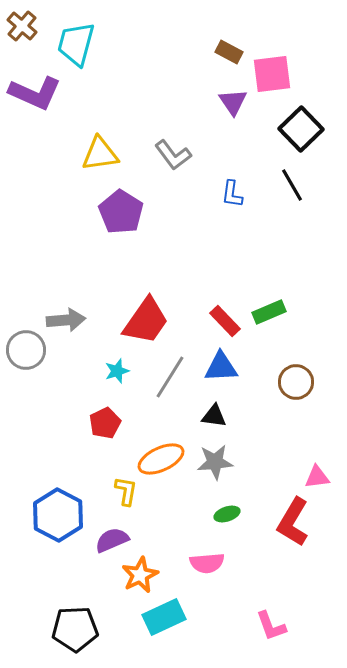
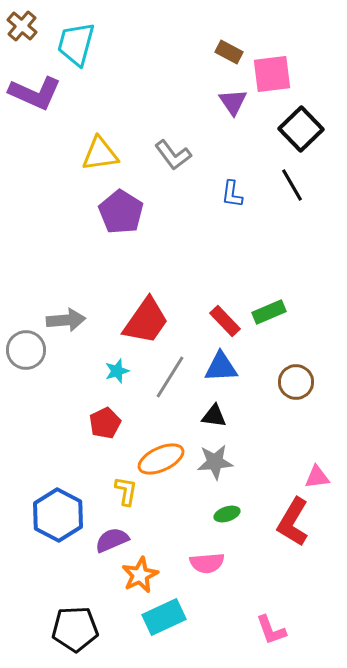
pink L-shape: moved 4 px down
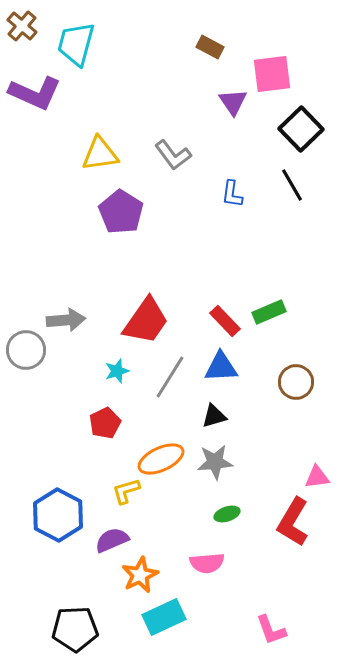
brown rectangle: moved 19 px left, 5 px up
black triangle: rotated 24 degrees counterclockwise
yellow L-shape: rotated 116 degrees counterclockwise
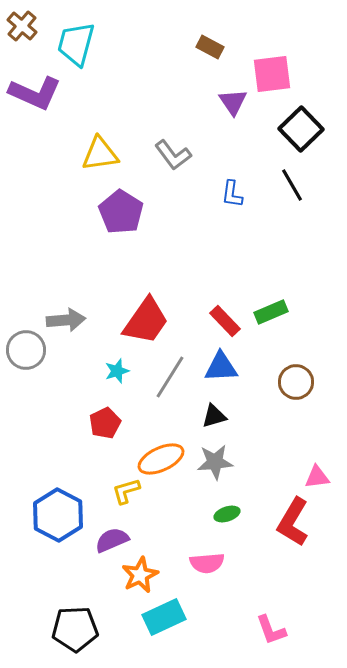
green rectangle: moved 2 px right
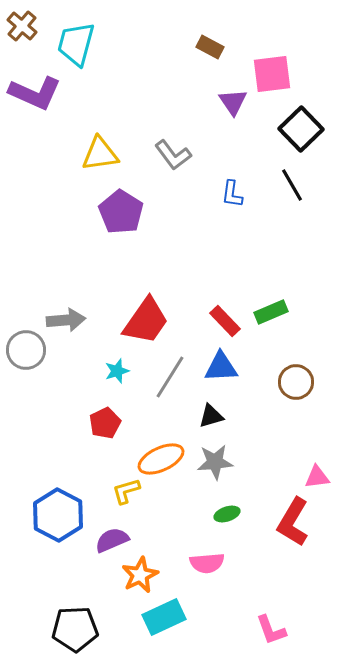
black triangle: moved 3 px left
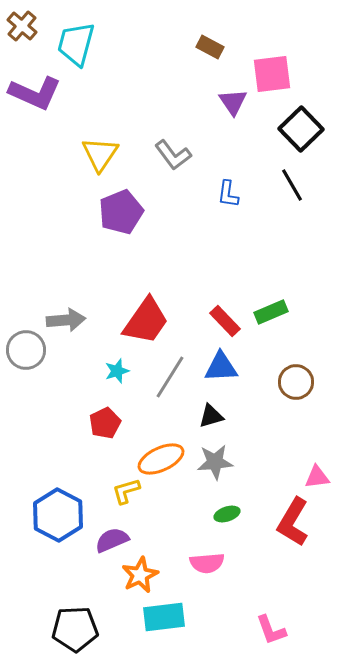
yellow triangle: rotated 48 degrees counterclockwise
blue L-shape: moved 4 px left
purple pentagon: rotated 18 degrees clockwise
cyan rectangle: rotated 18 degrees clockwise
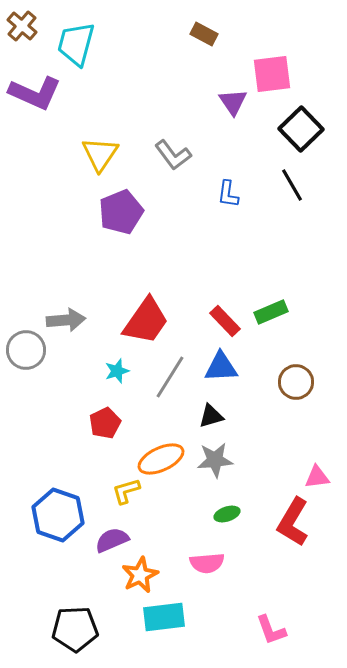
brown rectangle: moved 6 px left, 13 px up
gray star: moved 2 px up
blue hexagon: rotated 9 degrees counterclockwise
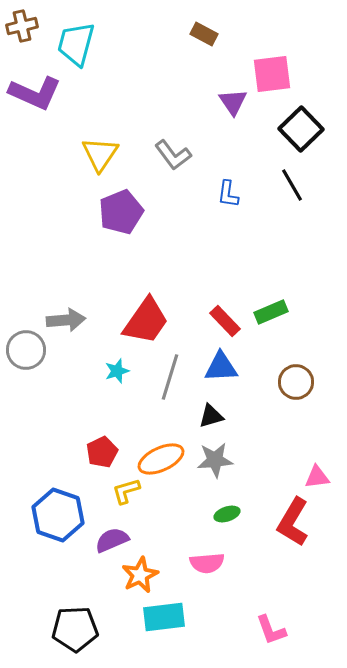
brown cross: rotated 36 degrees clockwise
gray line: rotated 15 degrees counterclockwise
red pentagon: moved 3 px left, 29 px down
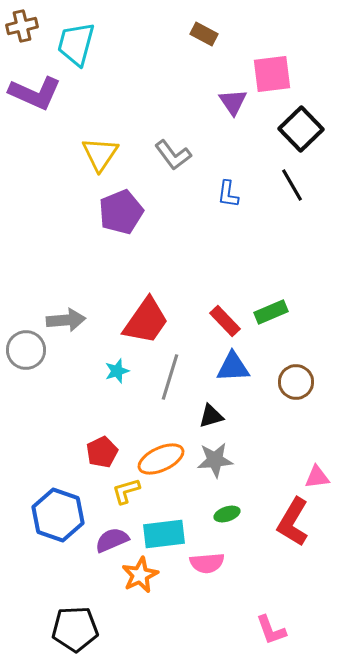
blue triangle: moved 12 px right
cyan rectangle: moved 83 px up
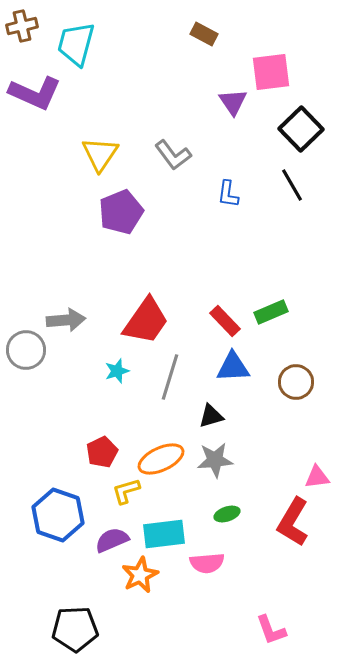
pink square: moved 1 px left, 2 px up
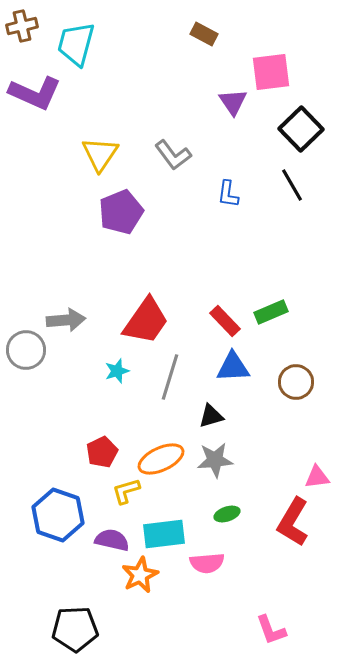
purple semicircle: rotated 36 degrees clockwise
